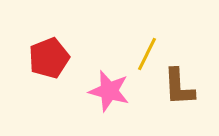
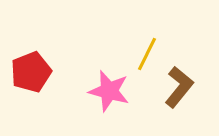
red pentagon: moved 18 px left, 14 px down
brown L-shape: rotated 138 degrees counterclockwise
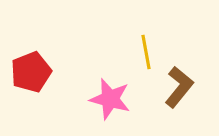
yellow line: moved 1 px left, 2 px up; rotated 36 degrees counterclockwise
pink star: moved 1 px right, 8 px down
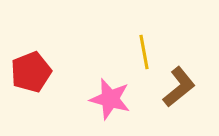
yellow line: moved 2 px left
brown L-shape: rotated 12 degrees clockwise
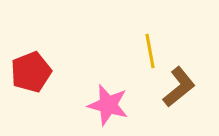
yellow line: moved 6 px right, 1 px up
pink star: moved 2 px left, 6 px down
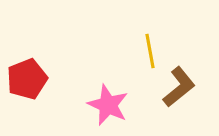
red pentagon: moved 4 px left, 7 px down
pink star: rotated 9 degrees clockwise
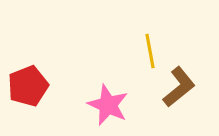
red pentagon: moved 1 px right, 7 px down
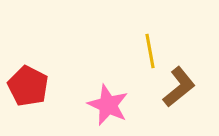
red pentagon: rotated 24 degrees counterclockwise
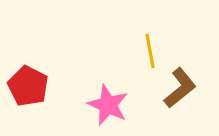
brown L-shape: moved 1 px right, 1 px down
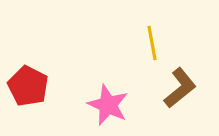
yellow line: moved 2 px right, 8 px up
